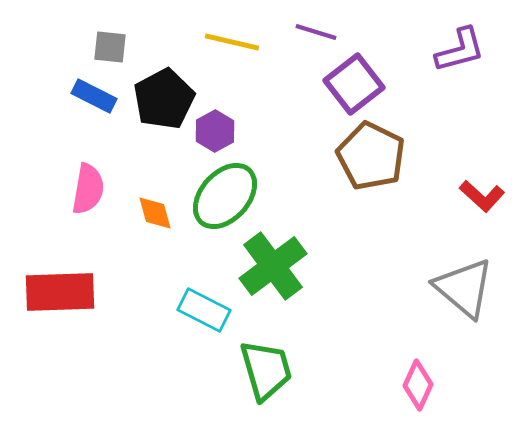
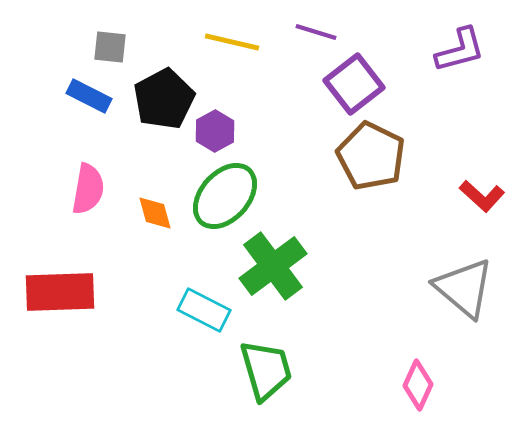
blue rectangle: moved 5 px left
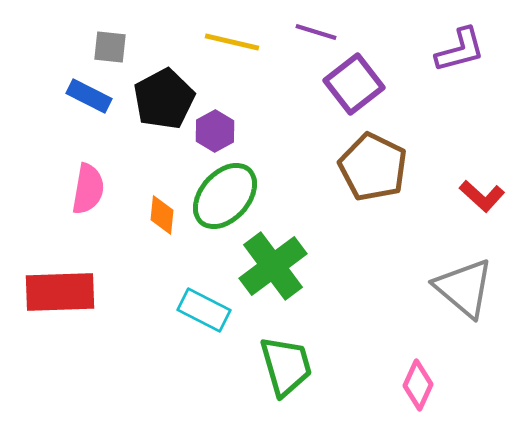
brown pentagon: moved 2 px right, 11 px down
orange diamond: moved 7 px right, 2 px down; rotated 21 degrees clockwise
green trapezoid: moved 20 px right, 4 px up
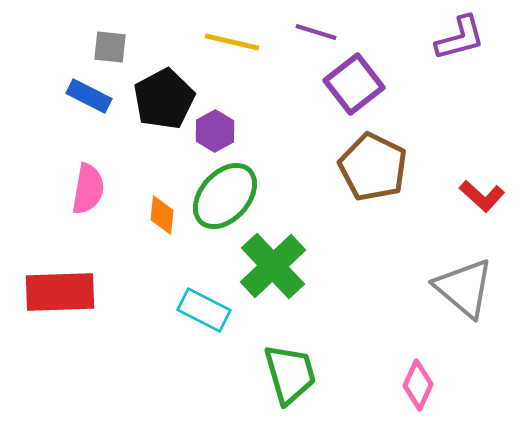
purple L-shape: moved 12 px up
green cross: rotated 6 degrees counterclockwise
green trapezoid: moved 4 px right, 8 px down
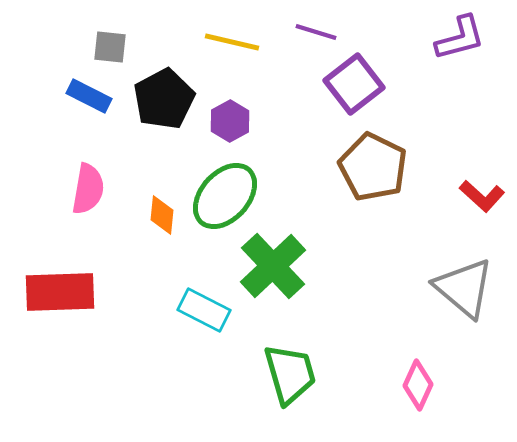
purple hexagon: moved 15 px right, 10 px up
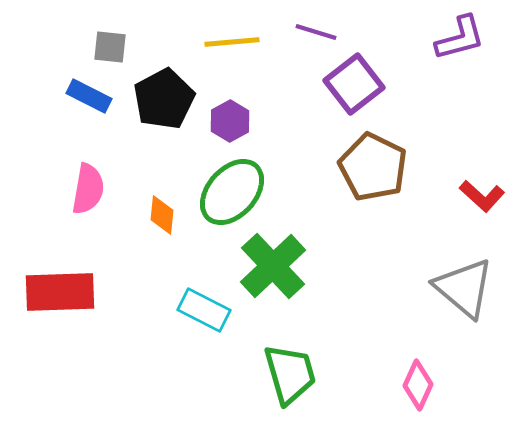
yellow line: rotated 18 degrees counterclockwise
green ellipse: moved 7 px right, 4 px up
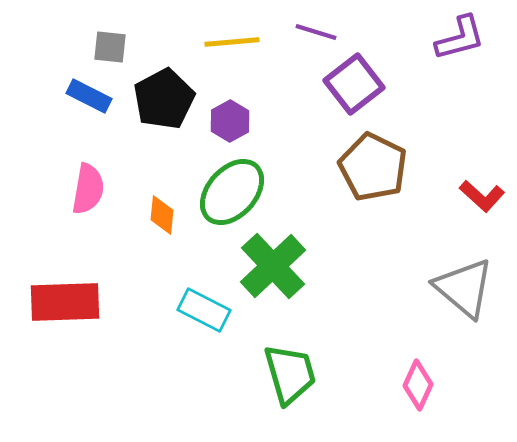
red rectangle: moved 5 px right, 10 px down
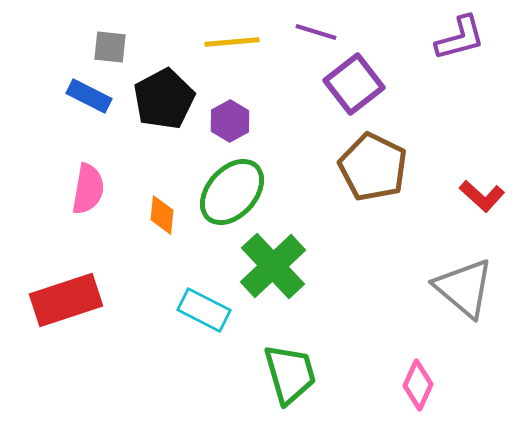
red rectangle: moved 1 px right, 2 px up; rotated 16 degrees counterclockwise
